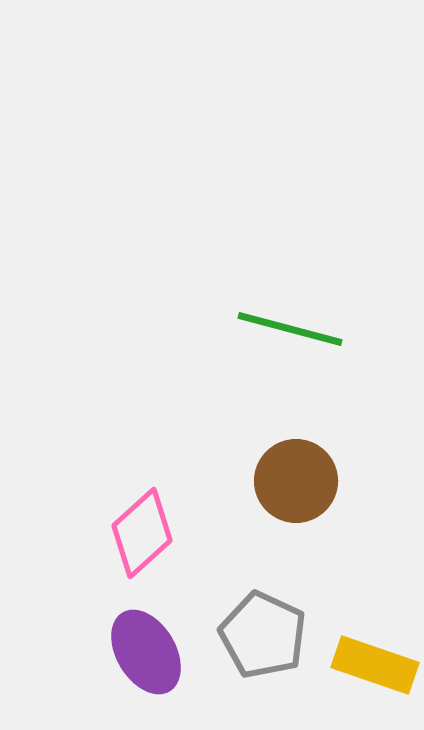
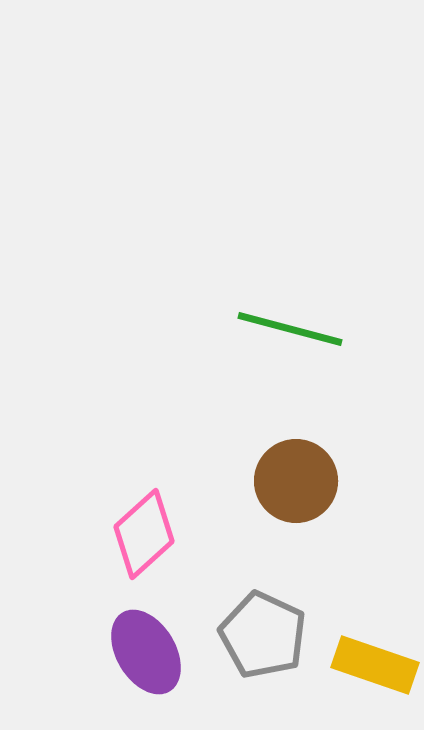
pink diamond: moved 2 px right, 1 px down
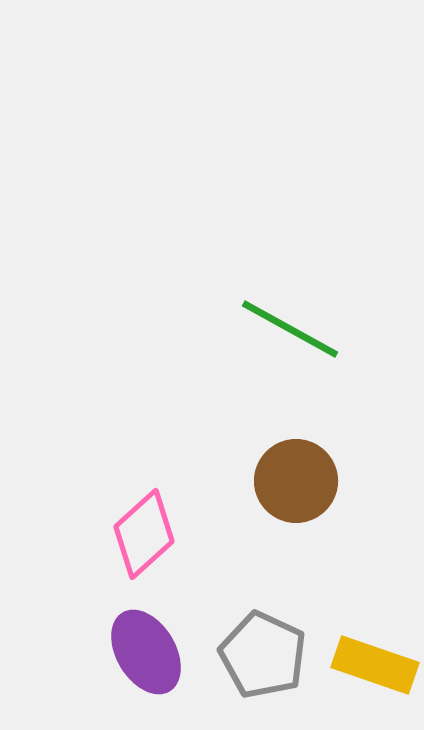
green line: rotated 14 degrees clockwise
gray pentagon: moved 20 px down
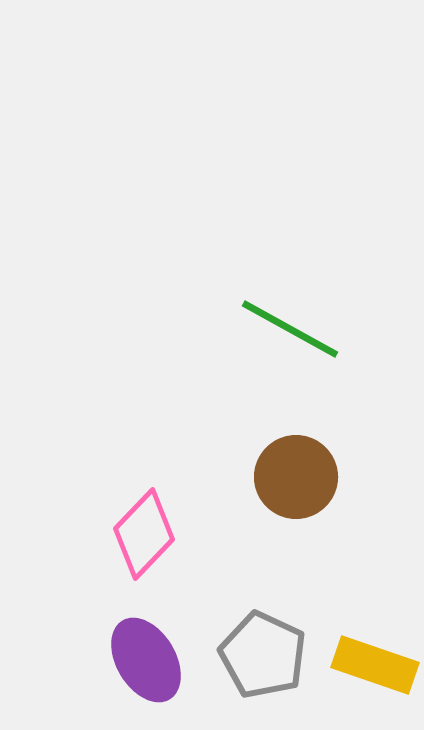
brown circle: moved 4 px up
pink diamond: rotated 4 degrees counterclockwise
purple ellipse: moved 8 px down
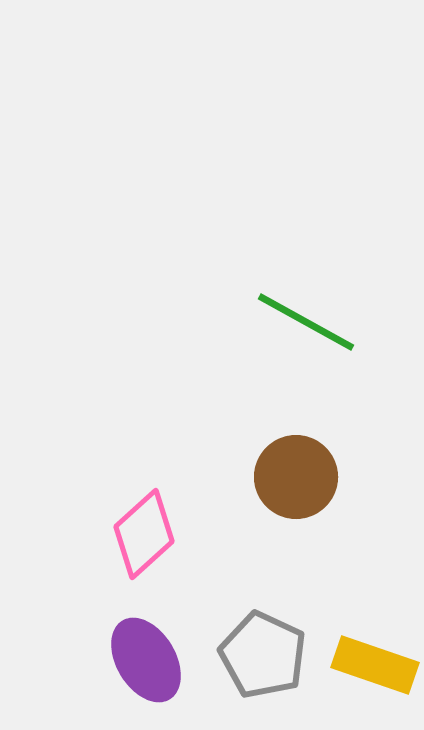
green line: moved 16 px right, 7 px up
pink diamond: rotated 4 degrees clockwise
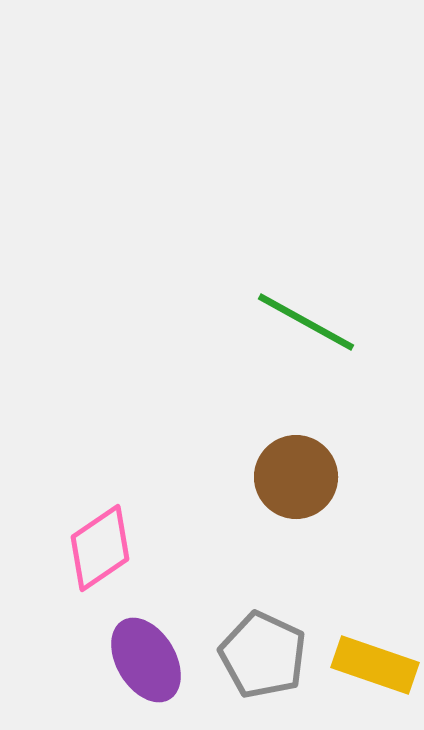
pink diamond: moved 44 px left, 14 px down; rotated 8 degrees clockwise
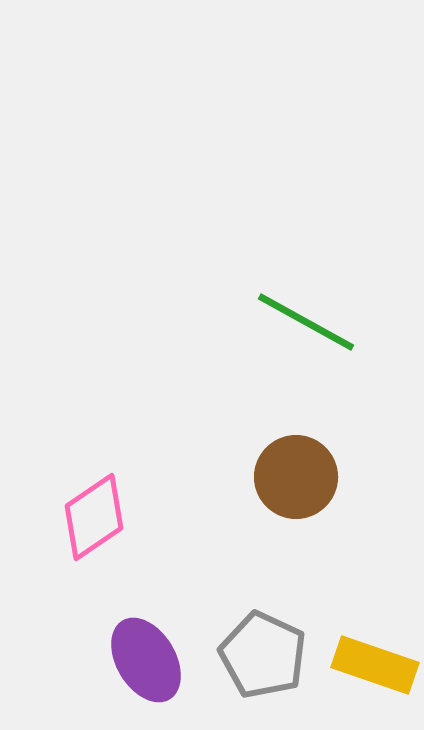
pink diamond: moved 6 px left, 31 px up
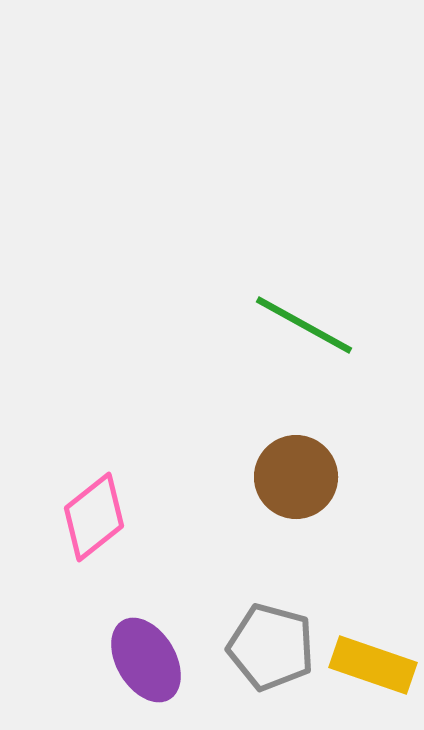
green line: moved 2 px left, 3 px down
pink diamond: rotated 4 degrees counterclockwise
gray pentagon: moved 8 px right, 8 px up; rotated 10 degrees counterclockwise
yellow rectangle: moved 2 px left
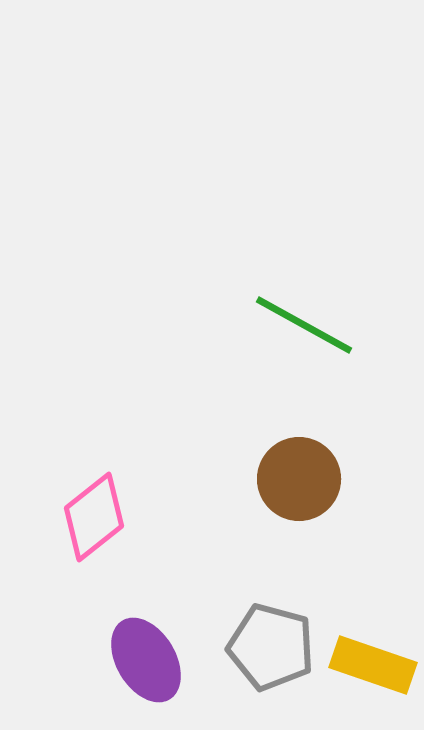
brown circle: moved 3 px right, 2 px down
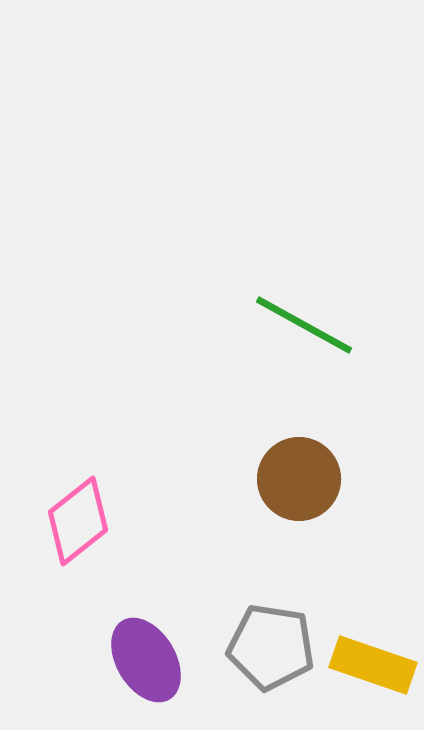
pink diamond: moved 16 px left, 4 px down
gray pentagon: rotated 6 degrees counterclockwise
